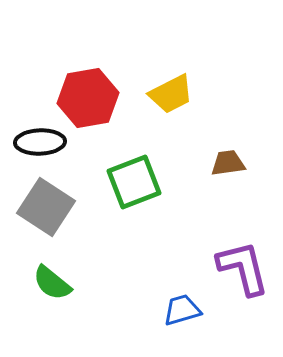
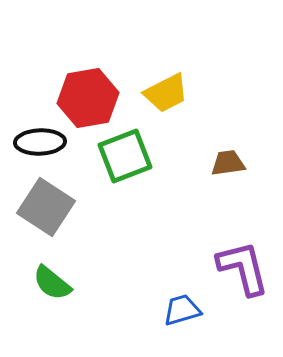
yellow trapezoid: moved 5 px left, 1 px up
green square: moved 9 px left, 26 px up
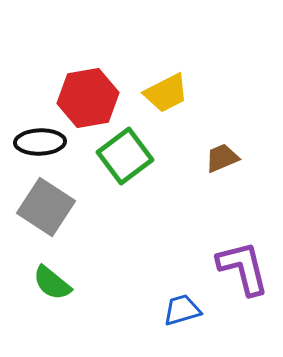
green square: rotated 16 degrees counterclockwise
brown trapezoid: moved 6 px left, 5 px up; rotated 15 degrees counterclockwise
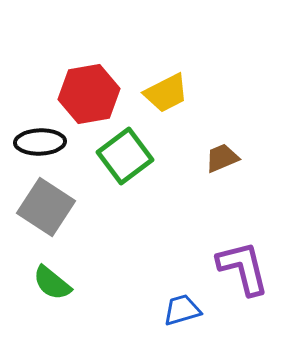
red hexagon: moved 1 px right, 4 px up
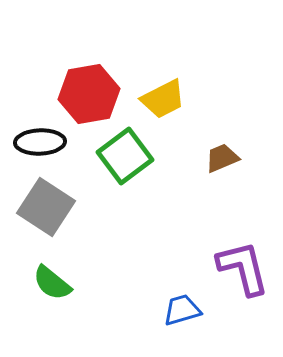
yellow trapezoid: moved 3 px left, 6 px down
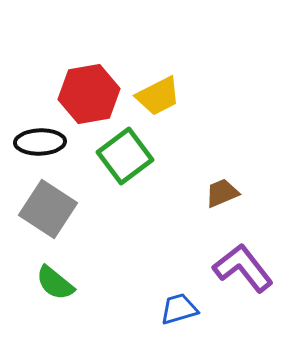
yellow trapezoid: moved 5 px left, 3 px up
brown trapezoid: moved 35 px down
gray square: moved 2 px right, 2 px down
purple L-shape: rotated 24 degrees counterclockwise
green semicircle: moved 3 px right
blue trapezoid: moved 3 px left, 1 px up
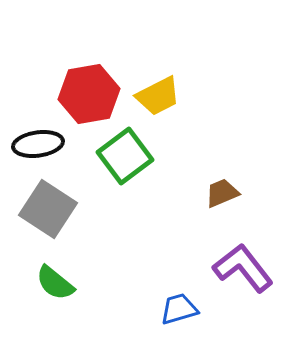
black ellipse: moved 2 px left, 2 px down; rotated 6 degrees counterclockwise
